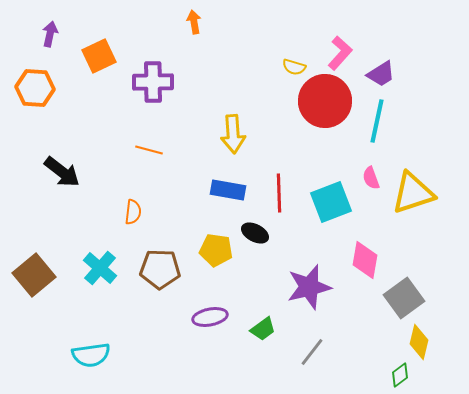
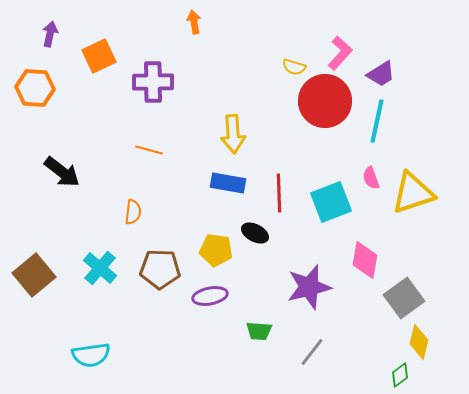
blue rectangle: moved 7 px up
purple ellipse: moved 21 px up
green trapezoid: moved 4 px left, 2 px down; rotated 40 degrees clockwise
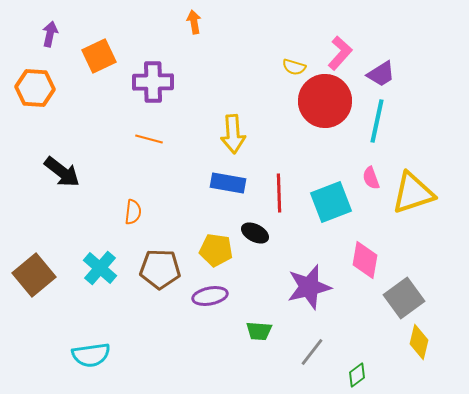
orange line: moved 11 px up
green diamond: moved 43 px left
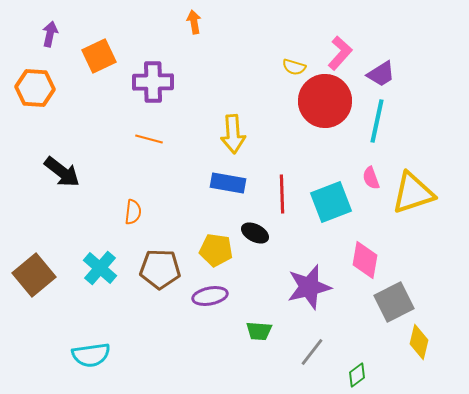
red line: moved 3 px right, 1 px down
gray square: moved 10 px left, 4 px down; rotated 9 degrees clockwise
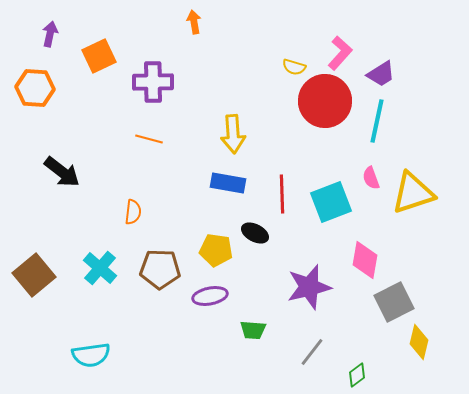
green trapezoid: moved 6 px left, 1 px up
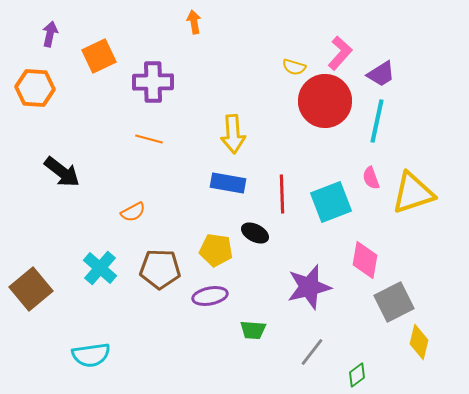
orange semicircle: rotated 55 degrees clockwise
brown square: moved 3 px left, 14 px down
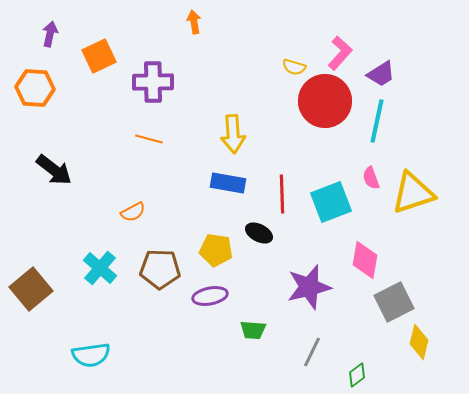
black arrow: moved 8 px left, 2 px up
black ellipse: moved 4 px right
gray line: rotated 12 degrees counterclockwise
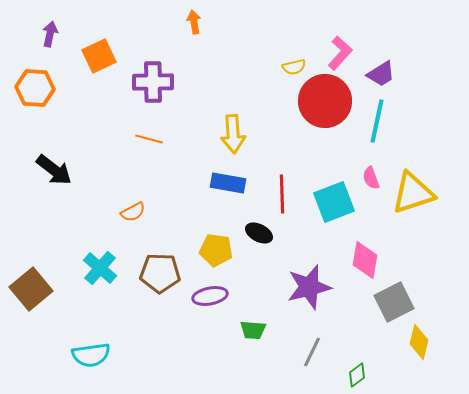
yellow semicircle: rotated 30 degrees counterclockwise
cyan square: moved 3 px right
brown pentagon: moved 4 px down
